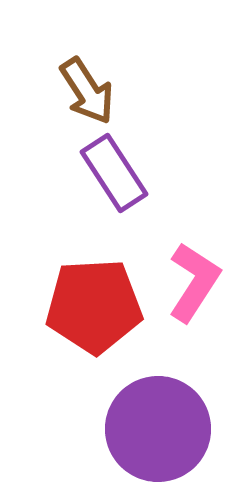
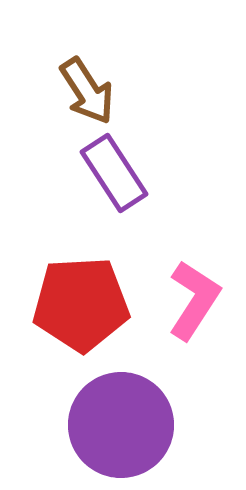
pink L-shape: moved 18 px down
red pentagon: moved 13 px left, 2 px up
purple circle: moved 37 px left, 4 px up
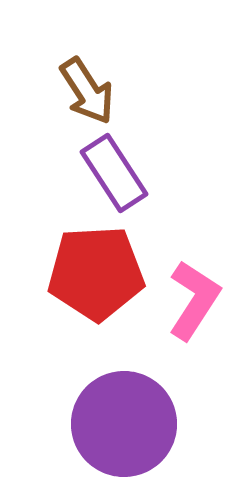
red pentagon: moved 15 px right, 31 px up
purple circle: moved 3 px right, 1 px up
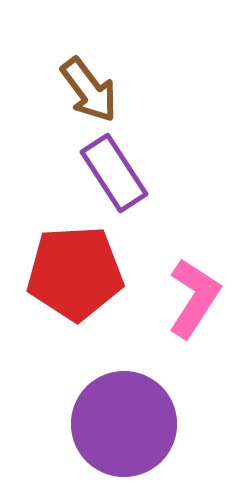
brown arrow: moved 2 px right, 1 px up; rotated 4 degrees counterclockwise
red pentagon: moved 21 px left
pink L-shape: moved 2 px up
